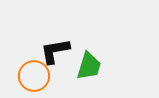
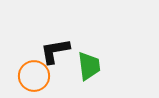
green trapezoid: rotated 24 degrees counterclockwise
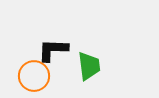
black L-shape: moved 2 px left, 1 px up; rotated 12 degrees clockwise
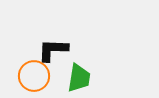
green trapezoid: moved 10 px left, 12 px down; rotated 16 degrees clockwise
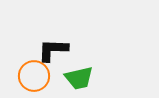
green trapezoid: rotated 68 degrees clockwise
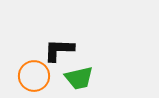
black L-shape: moved 6 px right
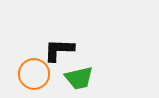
orange circle: moved 2 px up
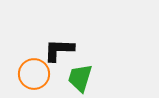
green trapezoid: moved 1 px right; rotated 120 degrees clockwise
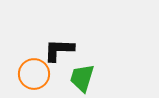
green trapezoid: moved 2 px right
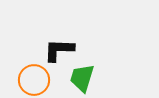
orange circle: moved 6 px down
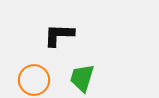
black L-shape: moved 15 px up
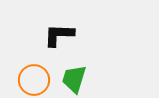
green trapezoid: moved 8 px left, 1 px down
